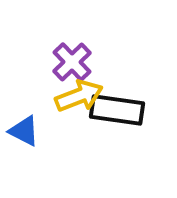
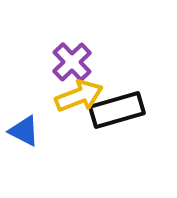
black rectangle: rotated 24 degrees counterclockwise
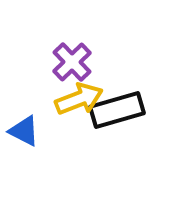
yellow arrow: moved 3 px down
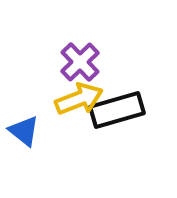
purple cross: moved 8 px right
blue triangle: rotated 12 degrees clockwise
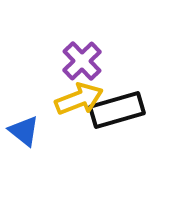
purple cross: moved 2 px right, 1 px up
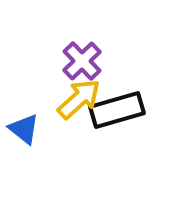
yellow arrow: rotated 21 degrees counterclockwise
blue triangle: moved 2 px up
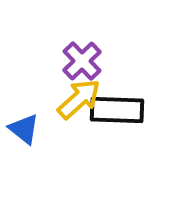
black rectangle: rotated 18 degrees clockwise
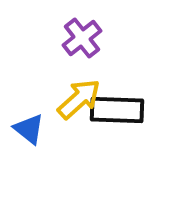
purple cross: moved 23 px up; rotated 6 degrees clockwise
blue triangle: moved 5 px right
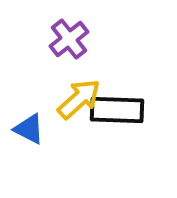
purple cross: moved 13 px left, 1 px down
blue triangle: rotated 12 degrees counterclockwise
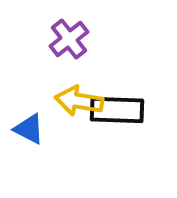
yellow arrow: moved 2 px down; rotated 129 degrees counterclockwise
